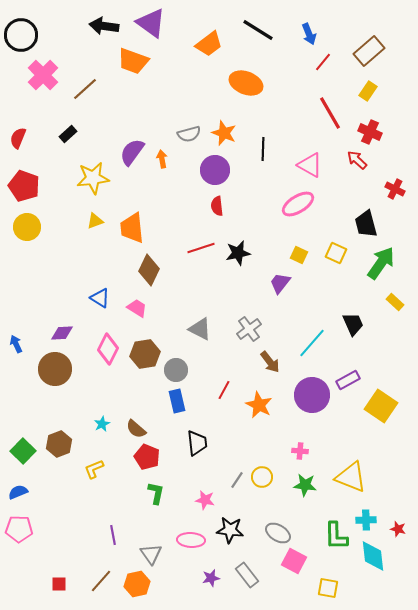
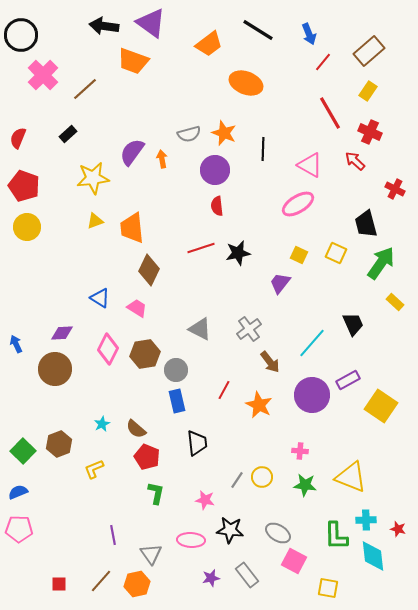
red arrow at (357, 160): moved 2 px left, 1 px down
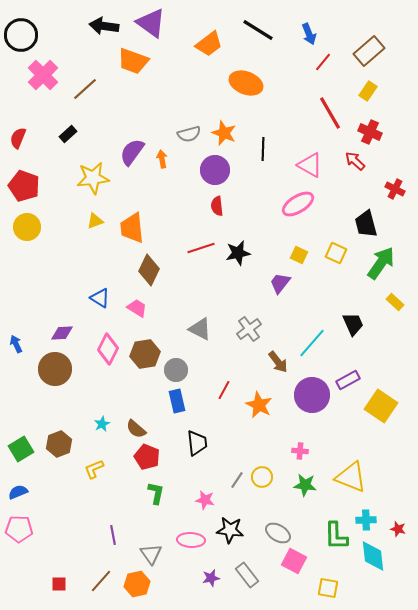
brown arrow at (270, 362): moved 8 px right
green square at (23, 451): moved 2 px left, 2 px up; rotated 15 degrees clockwise
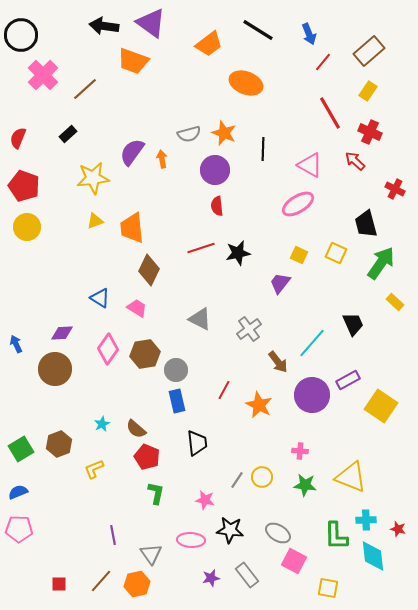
gray triangle at (200, 329): moved 10 px up
pink diamond at (108, 349): rotated 8 degrees clockwise
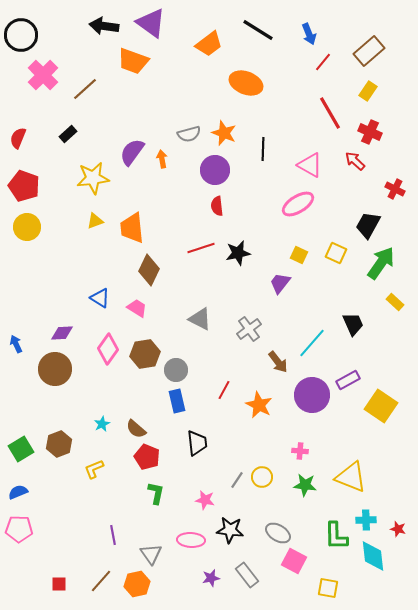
black trapezoid at (366, 224): moved 2 px right, 1 px down; rotated 44 degrees clockwise
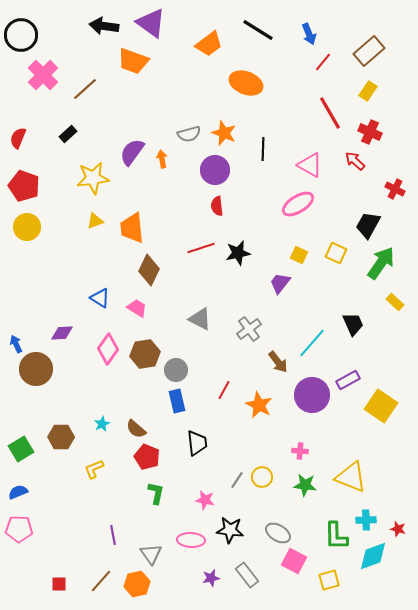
brown circle at (55, 369): moved 19 px left
brown hexagon at (59, 444): moved 2 px right, 7 px up; rotated 20 degrees clockwise
cyan diamond at (373, 556): rotated 76 degrees clockwise
yellow square at (328, 588): moved 1 px right, 8 px up; rotated 25 degrees counterclockwise
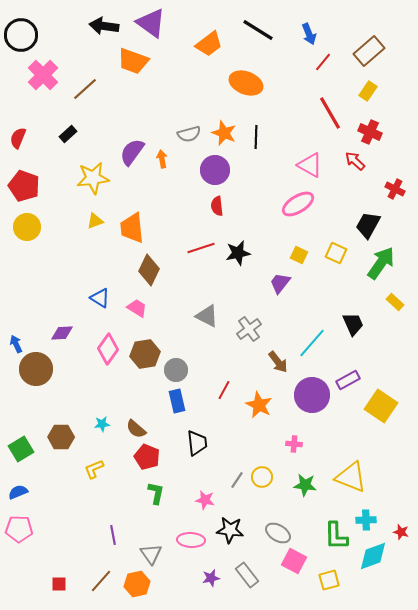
black line at (263, 149): moved 7 px left, 12 px up
gray triangle at (200, 319): moved 7 px right, 3 px up
cyan star at (102, 424): rotated 21 degrees clockwise
pink cross at (300, 451): moved 6 px left, 7 px up
red star at (398, 529): moved 3 px right, 3 px down
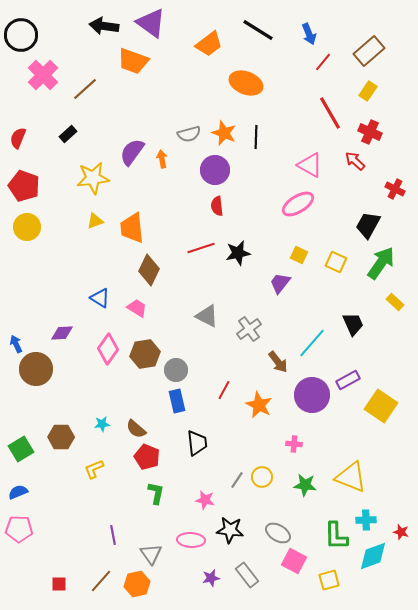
yellow square at (336, 253): moved 9 px down
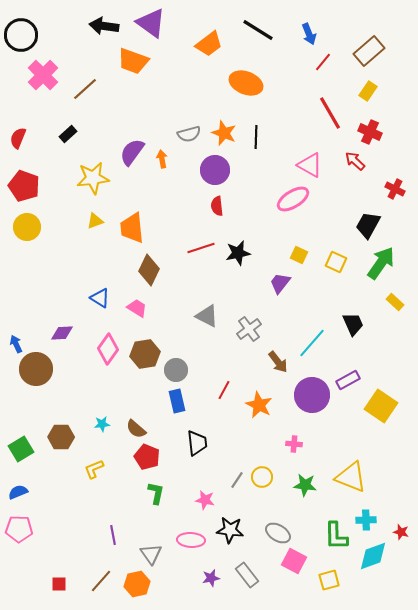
pink ellipse at (298, 204): moved 5 px left, 5 px up
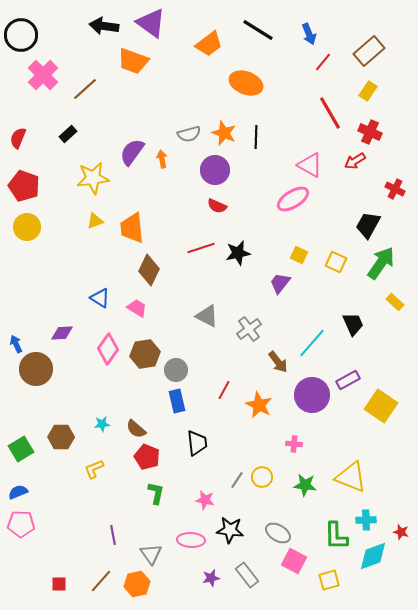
red arrow at (355, 161): rotated 75 degrees counterclockwise
red semicircle at (217, 206): rotated 60 degrees counterclockwise
pink pentagon at (19, 529): moved 2 px right, 5 px up
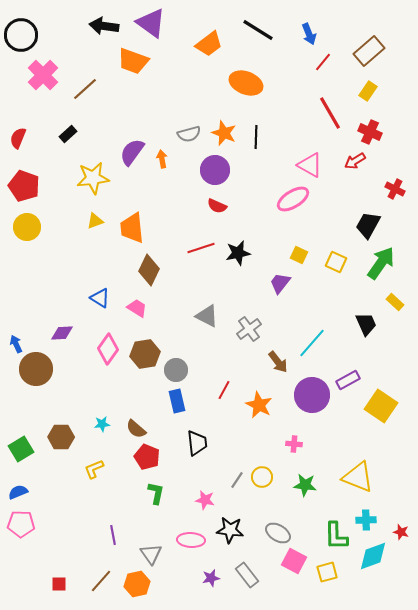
black trapezoid at (353, 324): moved 13 px right
yellow triangle at (351, 477): moved 7 px right
yellow square at (329, 580): moved 2 px left, 8 px up
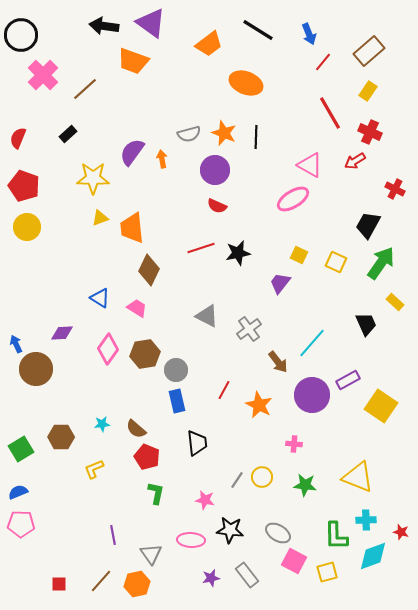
yellow star at (93, 178): rotated 8 degrees clockwise
yellow triangle at (95, 221): moved 5 px right, 3 px up
